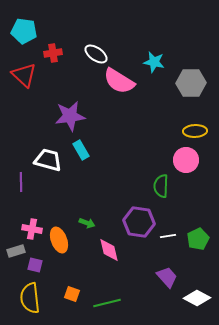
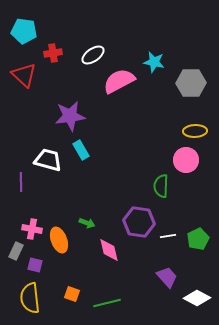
white ellipse: moved 3 px left, 1 px down; rotated 70 degrees counterclockwise
pink semicircle: rotated 120 degrees clockwise
gray rectangle: rotated 48 degrees counterclockwise
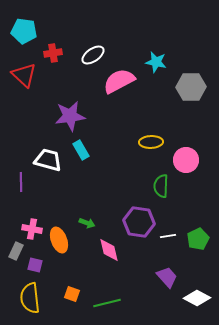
cyan star: moved 2 px right
gray hexagon: moved 4 px down
yellow ellipse: moved 44 px left, 11 px down
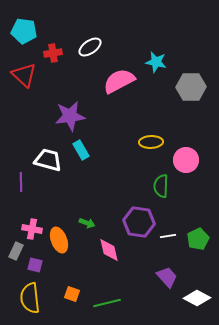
white ellipse: moved 3 px left, 8 px up
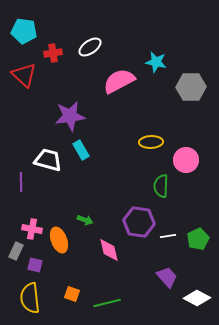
green arrow: moved 2 px left, 3 px up
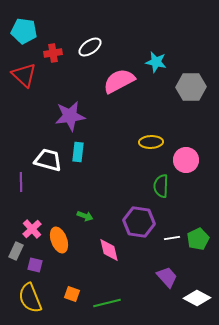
cyan rectangle: moved 3 px left, 2 px down; rotated 36 degrees clockwise
green arrow: moved 4 px up
pink cross: rotated 36 degrees clockwise
white line: moved 4 px right, 2 px down
yellow semicircle: rotated 16 degrees counterclockwise
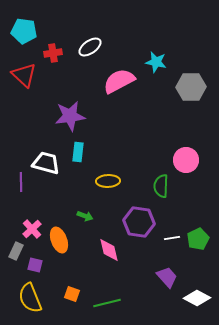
yellow ellipse: moved 43 px left, 39 px down
white trapezoid: moved 2 px left, 3 px down
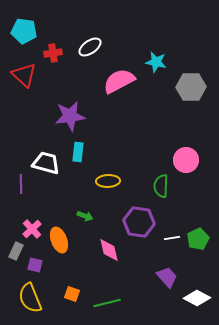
purple line: moved 2 px down
